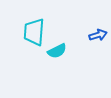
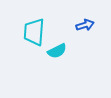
blue arrow: moved 13 px left, 10 px up
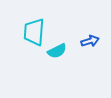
blue arrow: moved 5 px right, 16 px down
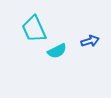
cyan trapezoid: moved 3 px up; rotated 28 degrees counterclockwise
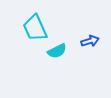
cyan trapezoid: moved 1 px right, 1 px up
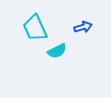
blue arrow: moved 7 px left, 14 px up
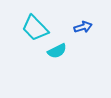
cyan trapezoid: rotated 20 degrees counterclockwise
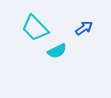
blue arrow: moved 1 px right, 1 px down; rotated 18 degrees counterclockwise
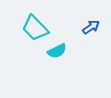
blue arrow: moved 7 px right, 1 px up
